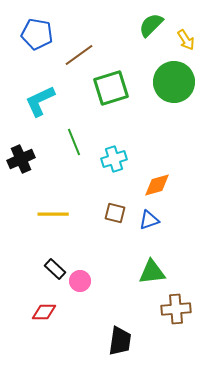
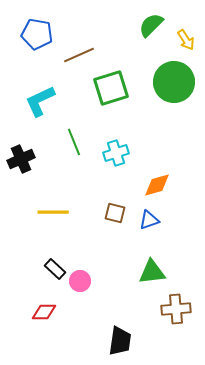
brown line: rotated 12 degrees clockwise
cyan cross: moved 2 px right, 6 px up
yellow line: moved 2 px up
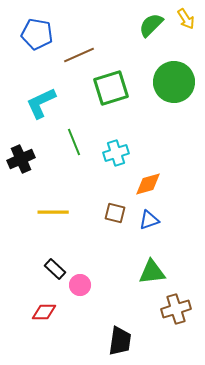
yellow arrow: moved 21 px up
cyan L-shape: moved 1 px right, 2 px down
orange diamond: moved 9 px left, 1 px up
pink circle: moved 4 px down
brown cross: rotated 12 degrees counterclockwise
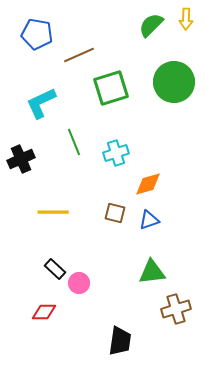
yellow arrow: rotated 35 degrees clockwise
pink circle: moved 1 px left, 2 px up
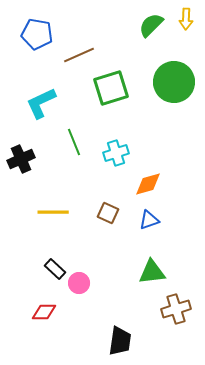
brown square: moved 7 px left; rotated 10 degrees clockwise
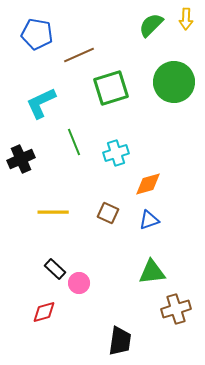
red diamond: rotated 15 degrees counterclockwise
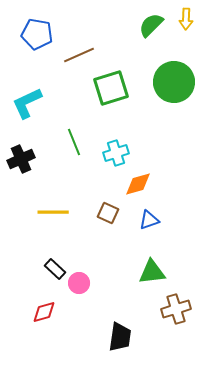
cyan L-shape: moved 14 px left
orange diamond: moved 10 px left
black trapezoid: moved 4 px up
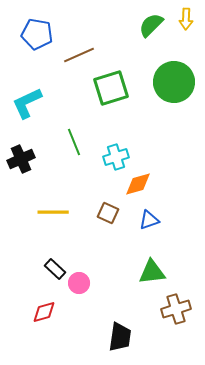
cyan cross: moved 4 px down
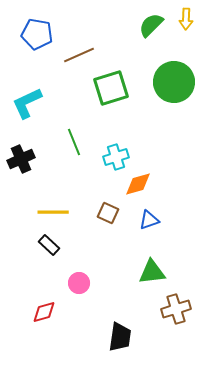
black rectangle: moved 6 px left, 24 px up
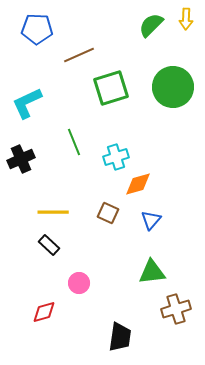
blue pentagon: moved 5 px up; rotated 8 degrees counterclockwise
green circle: moved 1 px left, 5 px down
blue triangle: moved 2 px right; rotated 30 degrees counterclockwise
